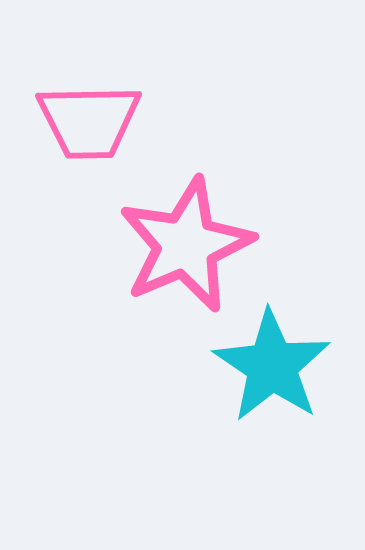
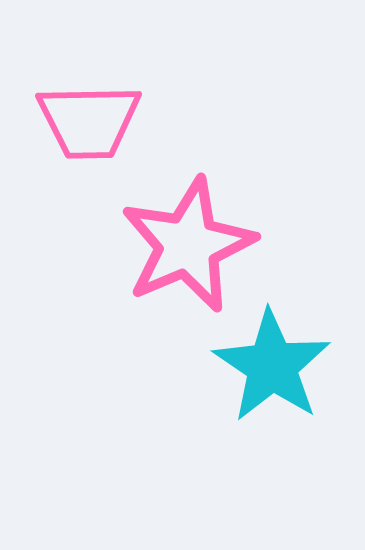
pink star: moved 2 px right
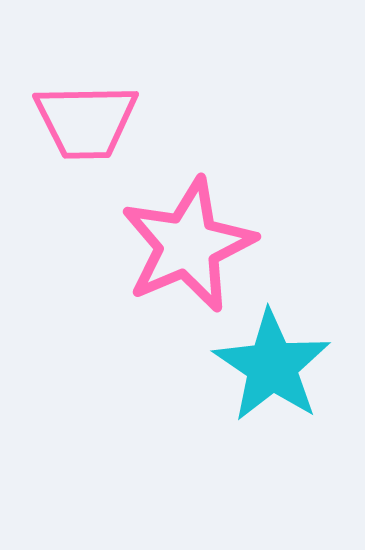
pink trapezoid: moved 3 px left
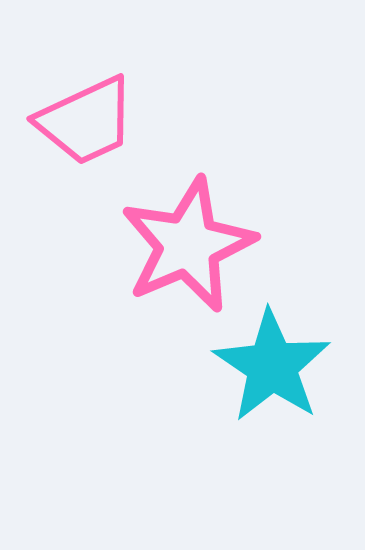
pink trapezoid: rotated 24 degrees counterclockwise
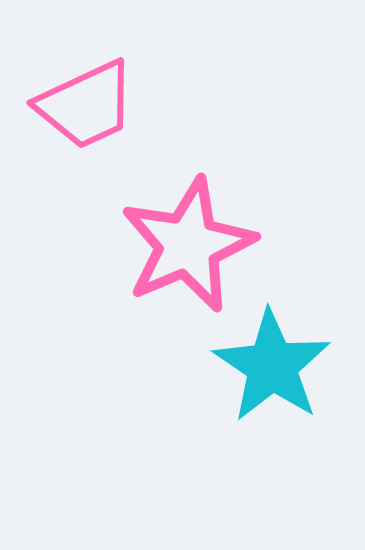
pink trapezoid: moved 16 px up
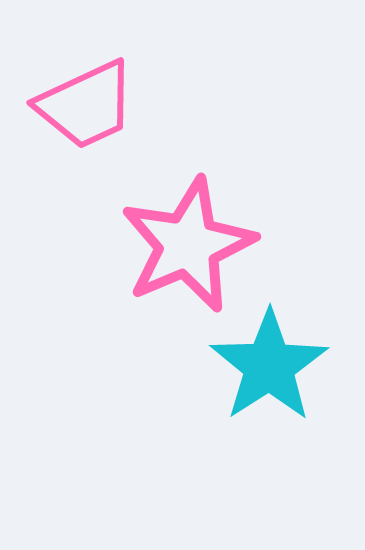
cyan star: moved 3 px left; rotated 5 degrees clockwise
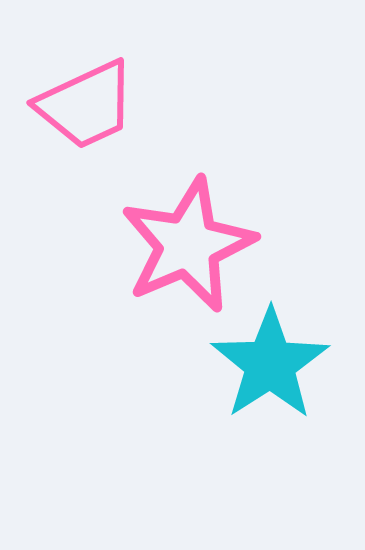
cyan star: moved 1 px right, 2 px up
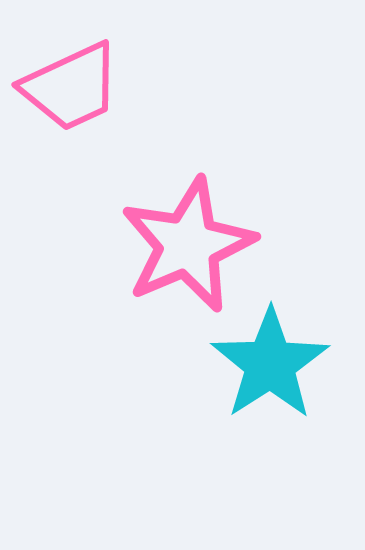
pink trapezoid: moved 15 px left, 18 px up
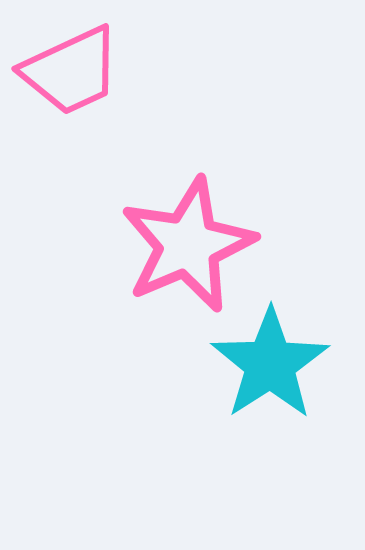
pink trapezoid: moved 16 px up
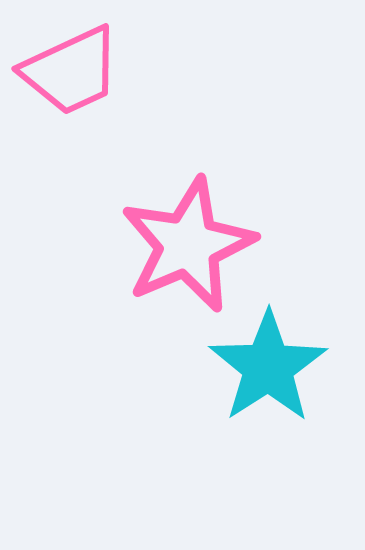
cyan star: moved 2 px left, 3 px down
